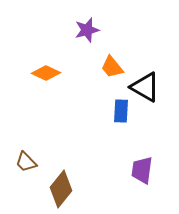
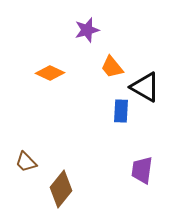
orange diamond: moved 4 px right
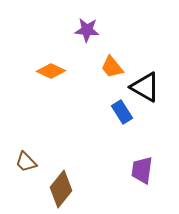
purple star: rotated 20 degrees clockwise
orange diamond: moved 1 px right, 2 px up
blue rectangle: moved 1 px right, 1 px down; rotated 35 degrees counterclockwise
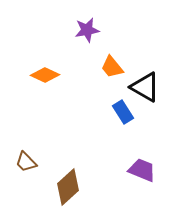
purple star: rotated 15 degrees counterclockwise
orange diamond: moved 6 px left, 4 px down
blue rectangle: moved 1 px right
purple trapezoid: rotated 104 degrees clockwise
brown diamond: moved 7 px right, 2 px up; rotated 9 degrees clockwise
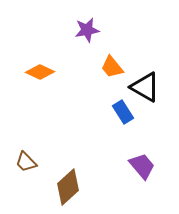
orange diamond: moved 5 px left, 3 px up
purple trapezoid: moved 4 px up; rotated 28 degrees clockwise
